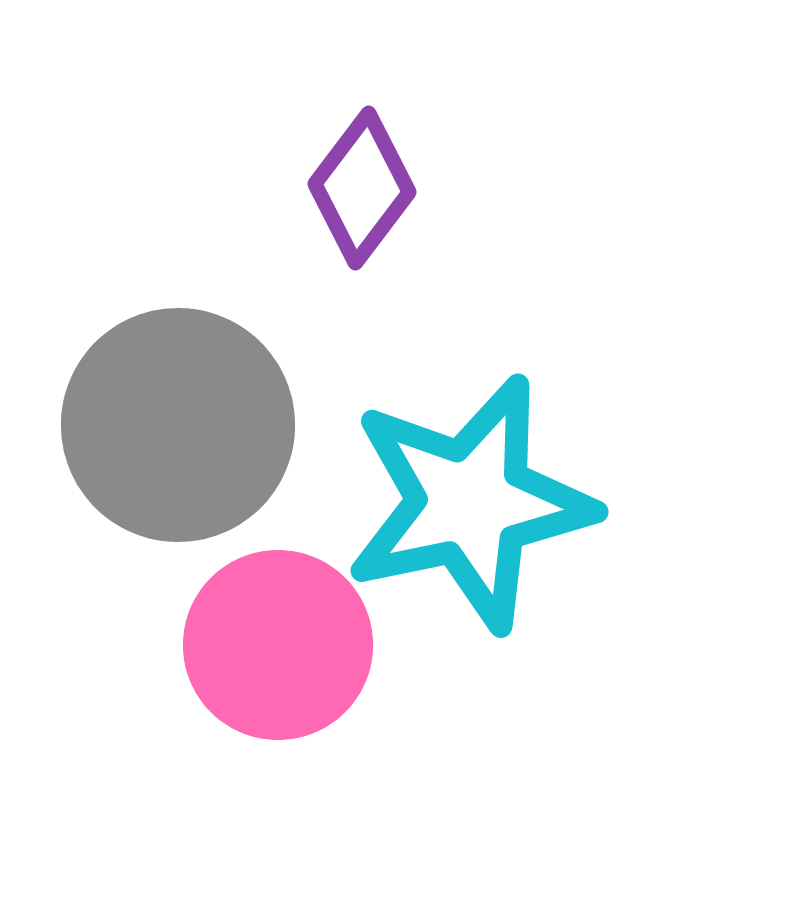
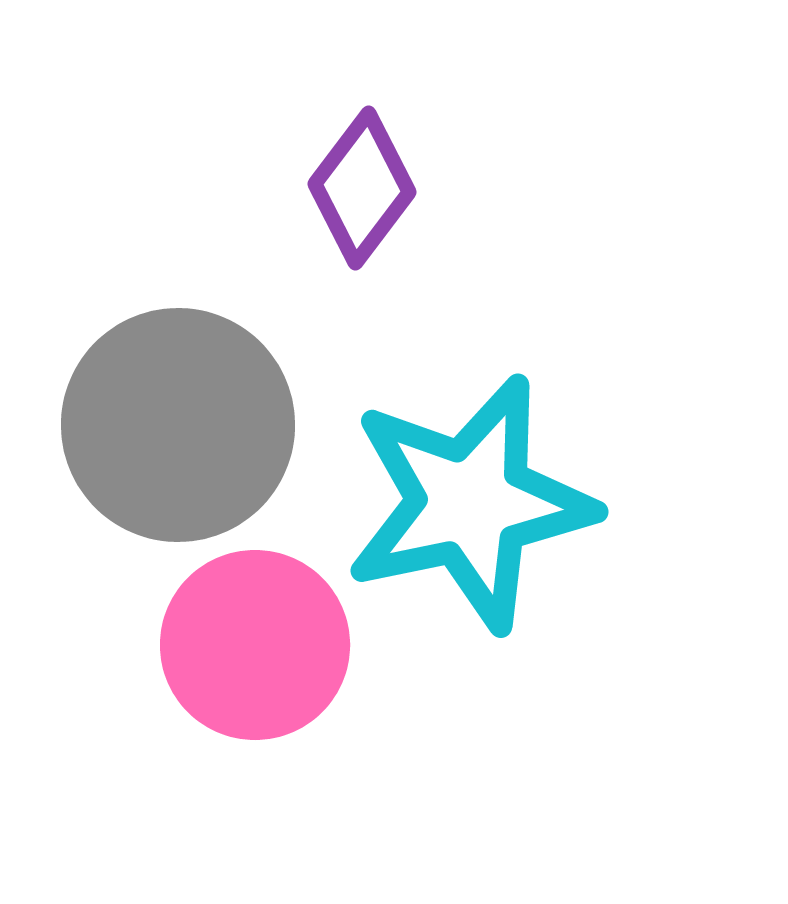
pink circle: moved 23 px left
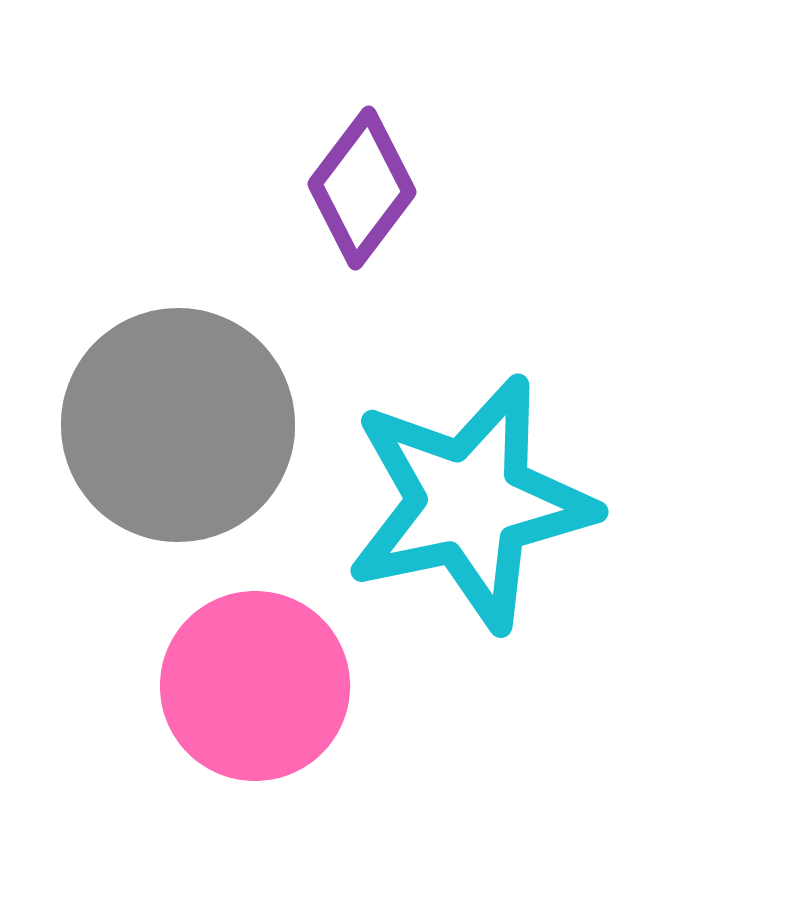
pink circle: moved 41 px down
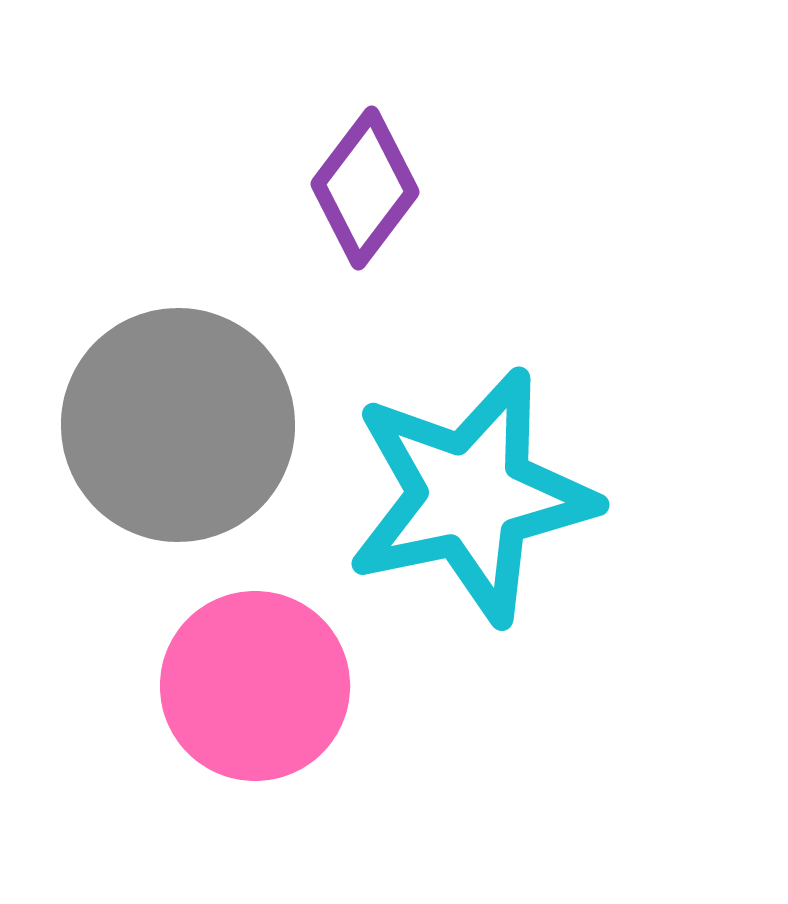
purple diamond: moved 3 px right
cyan star: moved 1 px right, 7 px up
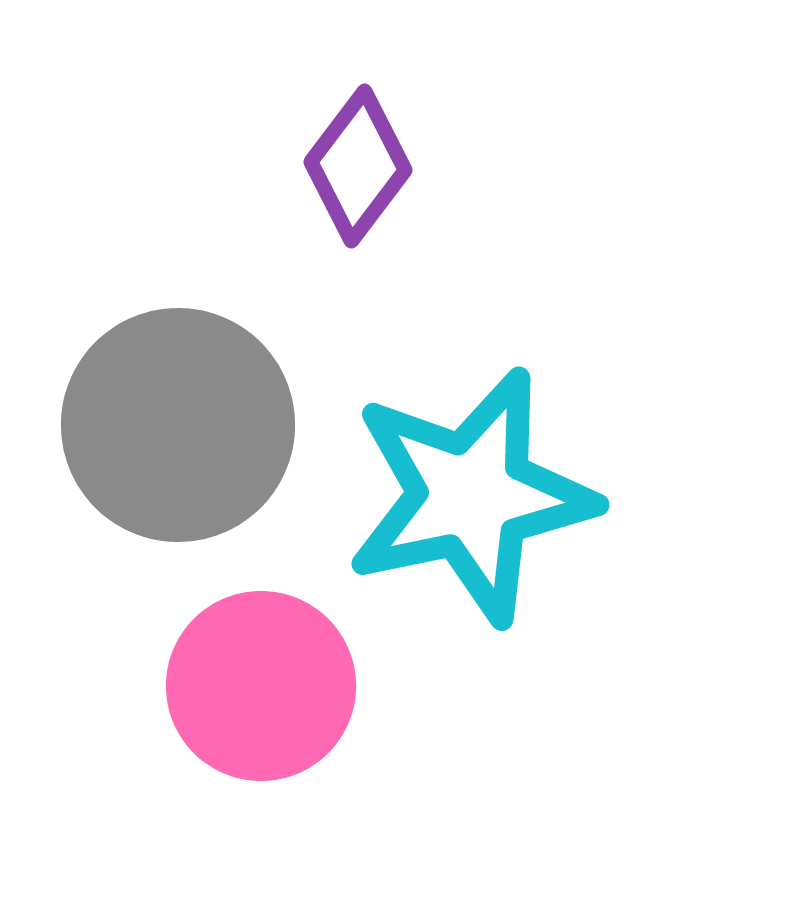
purple diamond: moved 7 px left, 22 px up
pink circle: moved 6 px right
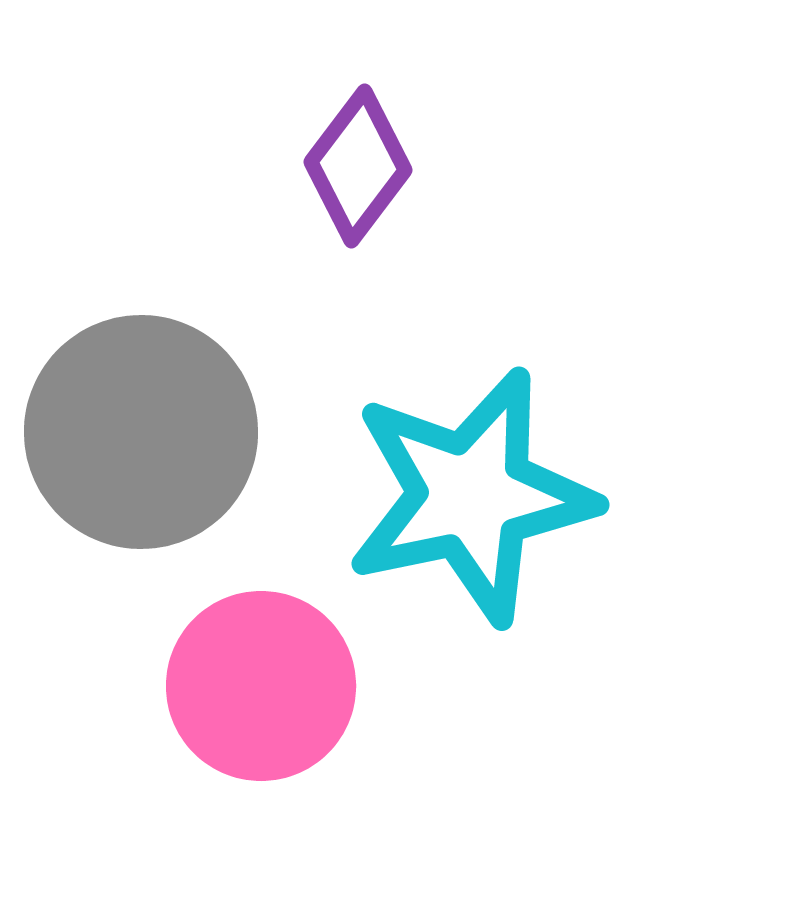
gray circle: moved 37 px left, 7 px down
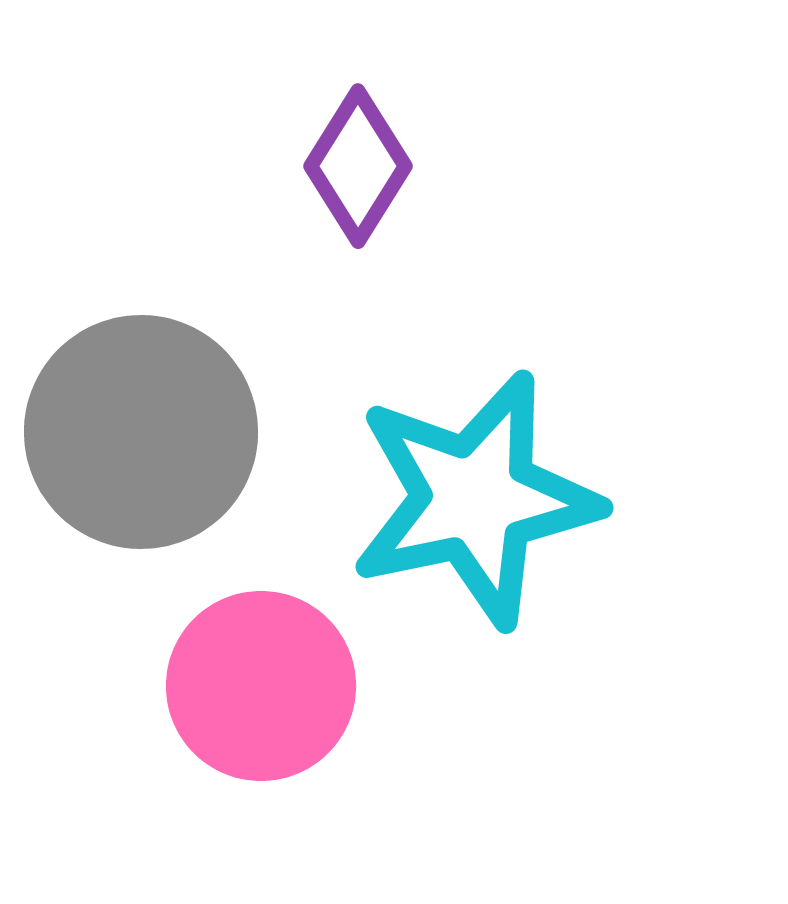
purple diamond: rotated 5 degrees counterclockwise
cyan star: moved 4 px right, 3 px down
